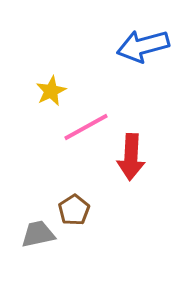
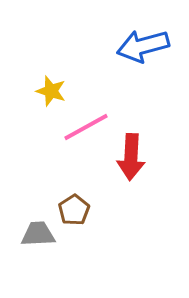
yellow star: rotated 28 degrees counterclockwise
gray trapezoid: rotated 9 degrees clockwise
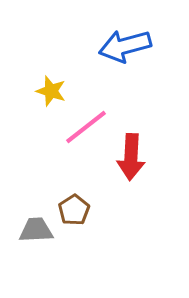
blue arrow: moved 18 px left
pink line: rotated 9 degrees counterclockwise
gray trapezoid: moved 2 px left, 4 px up
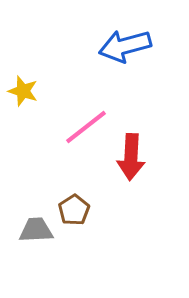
yellow star: moved 28 px left
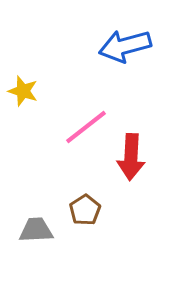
brown pentagon: moved 11 px right
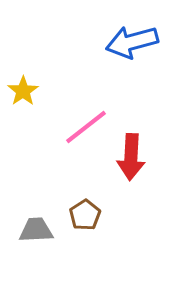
blue arrow: moved 7 px right, 4 px up
yellow star: rotated 20 degrees clockwise
brown pentagon: moved 5 px down
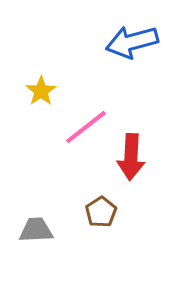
yellow star: moved 18 px right
brown pentagon: moved 16 px right, 3 px up
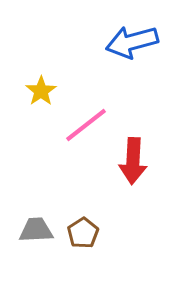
pink line: moved 2 px up
red arrow: moved 2 px right, 4 px down
brown pentagon: moved 18 px left, 21 px down
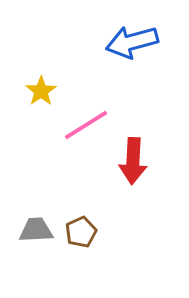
pink line: rotated 6 degrees clockwise
brown pentagon: moved 2 px left, 1 px up; rotated 8 degrees clockwise
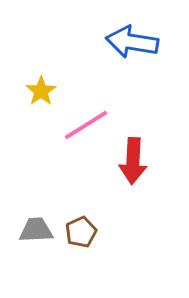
blue arrow: rotated 24 degrees clockwise
